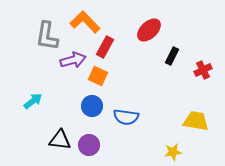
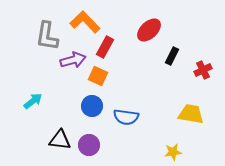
yellow trapezoid: moved 5 px left, 7 px up
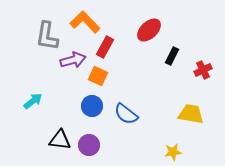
blue semicircle: moved 3 px up; rotated 30 degrees clockwise
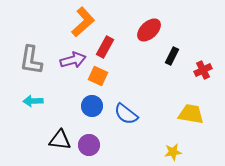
orange L-shape: moved 2 px left; rotated 92 degrees clockwise
gray L-shape: moved 16 px left, 24 px down
cyan arrow: rotated 144 degrees counterclockwise
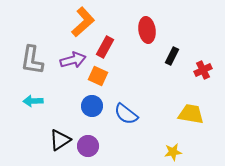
red ellipse: moved 2 px left; rotated 55 degrees counterclockwise
gray L-shape: moved 1 px right
black triangle: rotated 40 degrees counterclockwise
purple circle: moved 1 px left, 1 px down
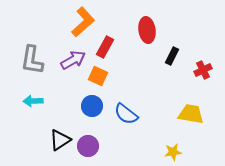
purple arrow: rotated 15 degrees counterclockwise
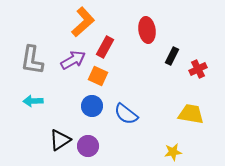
red cross: moved 5 px left, 1 px up
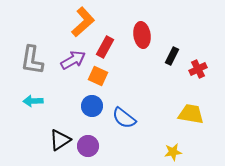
red ellipse: moved 5 px left, 5 px down
blue semicircle: moved 2 px left, 4 px down
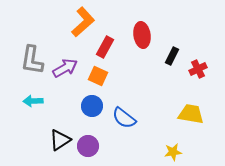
purple arrow: moved 8 px left, 8 px down
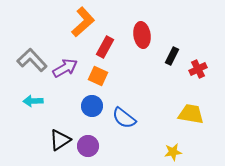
gray L-shape: rotated 128 degrees clockwise
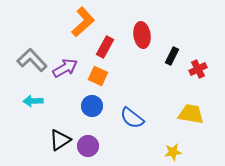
blue semicircle: moved 8 px right
